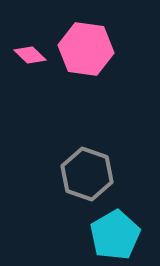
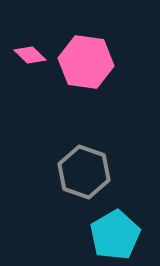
pink hexagon: moved 13 px down
gray hexagon: moved 3 px left, 2 px up
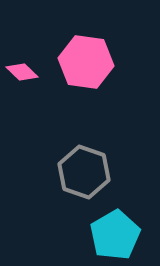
pink diamond: moved 8 px left, 17 px down
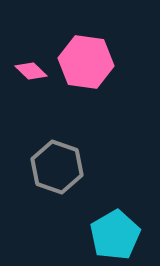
pink diamond: moved 9 px right, 1 px up
gray hexagon: moved 27 px left, 5 px up
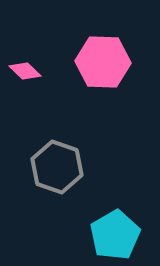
pink hexagon: moved 17 px right; rotated 6 degrees counterclockwise
pink diamond: moved 6 px left
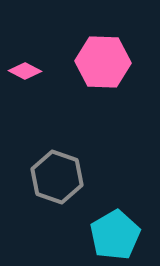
pink diamond: rotated 16 degrees counterclockwise
gray hexagon: moved 10 px down
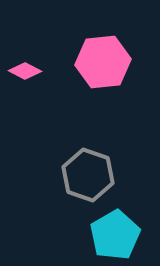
pink hexagon: rotated 8 degrees counterclockwise
gray hexagon: moved 31 px right, 2 px up
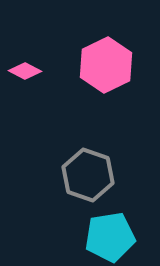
pink hexagon: moved 3 px right, 3 px down; rotated 20 degrees counterclockwise
cyan pentagon: moved 5 px left, 2 px down; rotated 21 degrees clockwise
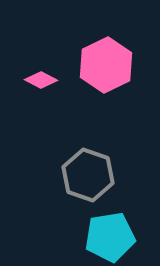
pink diamond: moved 16 px right, 9 px down
